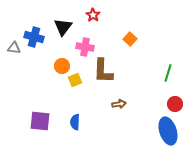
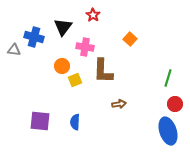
gray triangle: moved 2 px down
green line: moved 5 px down
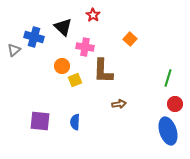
black triangle: rotated 24 degrees counterclockwise
gray triangle: rotated 48 degrees counterclockwise
